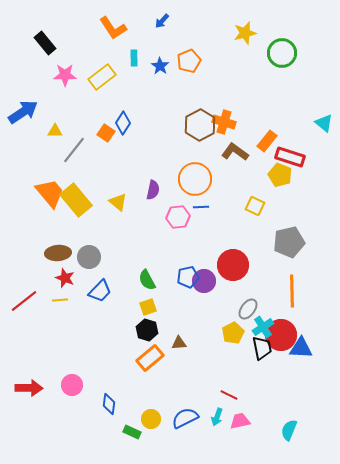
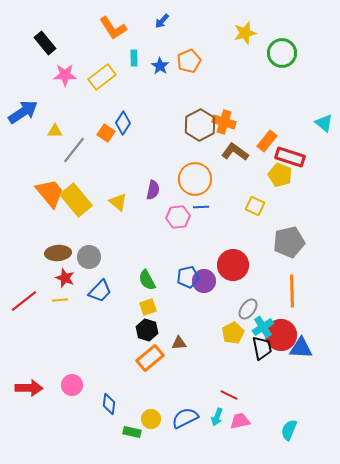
green rectangle at (132, 432): rotated 12 degrees counterclockwise
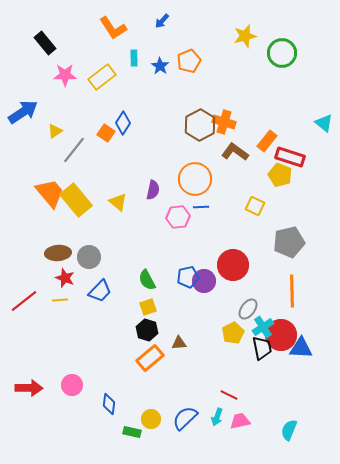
yellow star at (245, 33): moved 3 px down
yellow triangle at (55, 131): rotated 35 degrees counterclockwise
blue semicircle at (185, 418): rotated 16 degrees counterclockwise
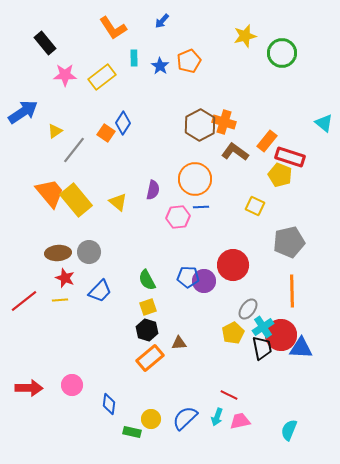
gray circle at (89, 257): moved 5 px up
blue pentagon at (188, 277): rotated 15 degrees clockwise
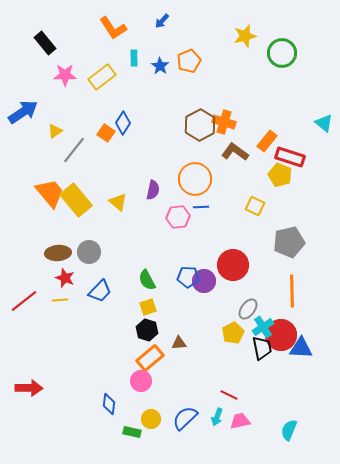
pink circle at (72, 385): moved 69 px right, 4 px up
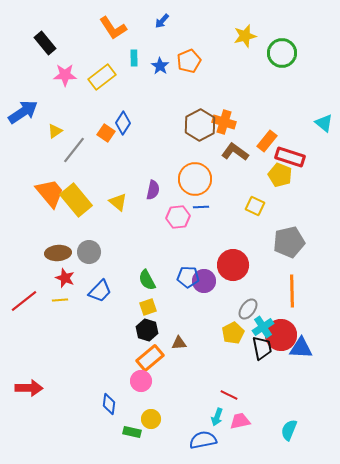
blue semicircle at (185, 418): moved 18 px right, 22 px down; rotated 32 degrees clockwise
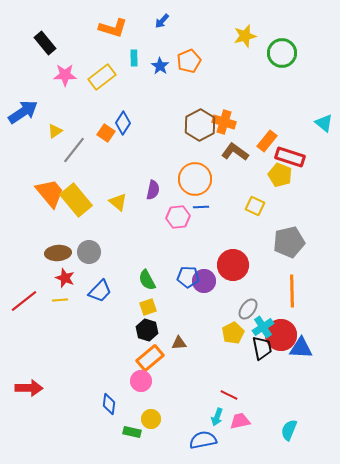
orange L-shape at (113, 28): rotated 40 degrees counterclockwise
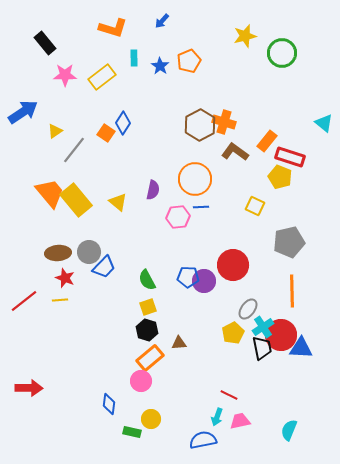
yellow pentagon at (280, 175): moved 2 px down
blue trapezoid at (100, 291): moved 4 px right, 24 px up
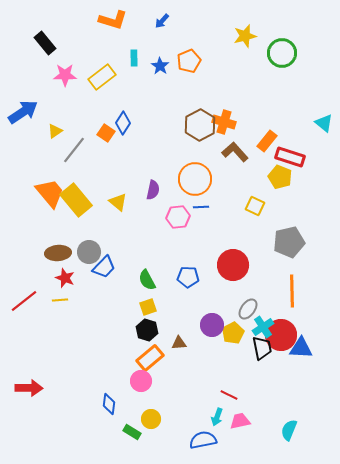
orange L-shape at (113, 28): moved 8 px up
brown L-shape at (235, 152): rotated 12 degrees clockwise
purple circle at (204, 281): moved 8 px right, 44 px down
green rectangle at (132, 432): rotated 18 degrees clockwise
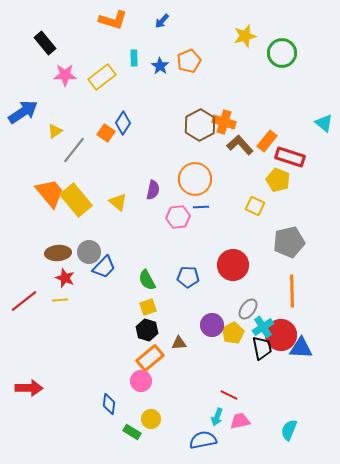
brown L-shape at (235, 152): moved 5 px right, 7 px up
yellow pentagon at (280, 177): moved 2 px left, 3 px down
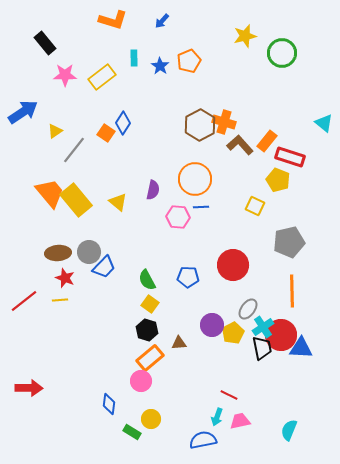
pink hexagon at (178, 217): rotated 10 degrees clockwise
yellow square at (148, 307): moved 2 px right, 3 px up; rotated 36 degrees counterclockwise
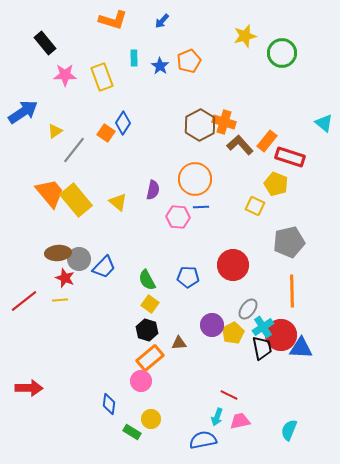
yellow rectangle at (102, 77): rotated 72 degrees counterclockwise
yellow pentagon at (278, 180): moved 2 px left, 4 px down
gray circle at (89, 252): moved 10 px left, 7 px down
